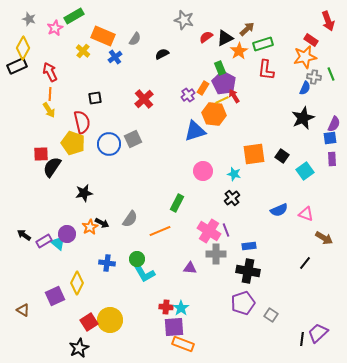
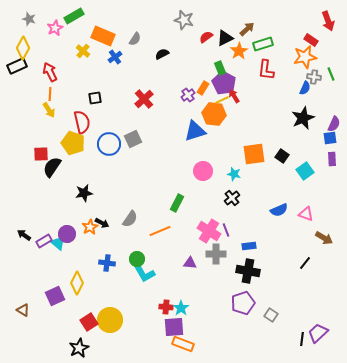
purple triangle at (190, 268): moved 5 px up
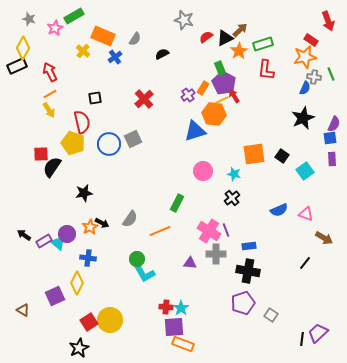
brown arrow at (247, 29): moved 7 px left, 1 px down
orange line at (50, 94): rotated 56 degrees clockwise
blue cross at (107, 263): moved 19 px left, 5 px up
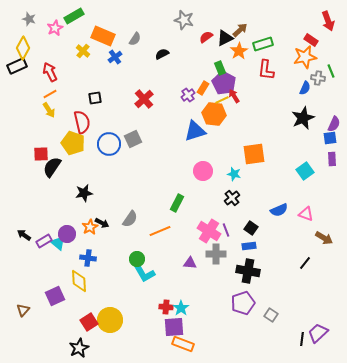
green line at (331, 74): moved 3 px up
gray cross at (314, 77): moved 4 px right, 1 px down
black square at (282, 156): moved 31 px left, 72 px down
yellow diamond at (77, 283): moved 2 px right, 2 px up; rotated 30 degrees counterclockwise
brown triangle at (23, 310): rotated 40 degrees clockwise
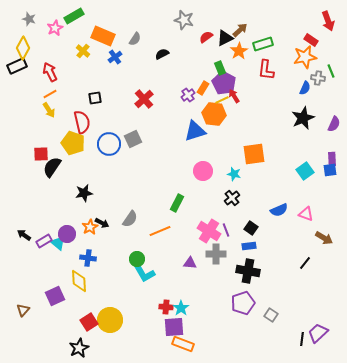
blue square at (330, 138): moved 32 px down
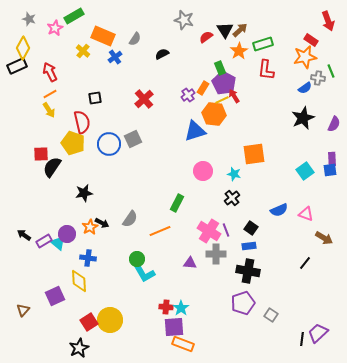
black triangle at (225, 38): moved 8 px up; rotated 36 degrees counterclockwise
blue semicircle at (305, 88): rotated 32 degrees clockwise
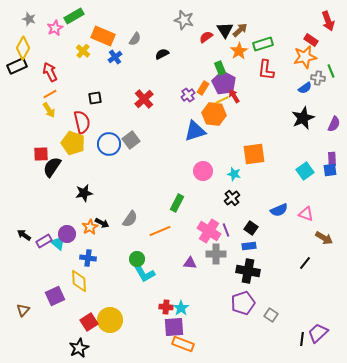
gray square at (133, 139): moved 2 px left, 1 px down; rotated 12 degrees counterclockwise
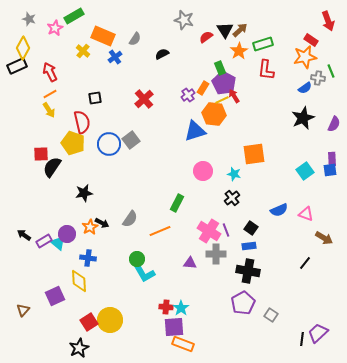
purple pentagon at (243, 303): rotated 10 degrees counterclockwise
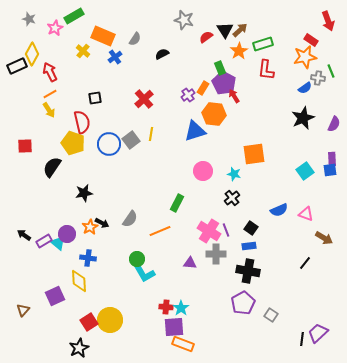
yellow diamond at (23, 48): moved 9 px right, 6 px down
yellow line at (222, 100): moved 71 px left, 34 px down; rotated 56 degrees counterclockwise
red square at (41, 154): moved 16 px left, 8 px up
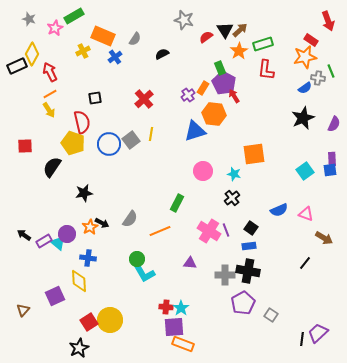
yellow cross at (83, 51): rotated 24 degrees clockwise
gray cross at (216, 254): moved 9 px right, 21 px down
